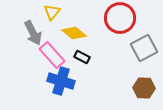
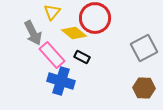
red circle: moved 25 px left
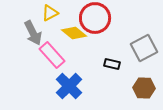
yellow triangle: moved 2 px left, 1 px down; rotated 24 degrees clockwise
black rectangle: moved 30 px right, 7 px down; rotated 14 degrees counterclockwise
blue cross: moved 8 px right, 5 px down; rotated 28 degrees clockwise
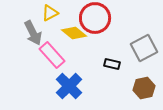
brown hexagon: rotated 15 degrees counterclockwise
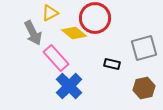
gray square: rotated 12 degrees clockwise
pink rectangle: moved 4 px right, 3 px down
